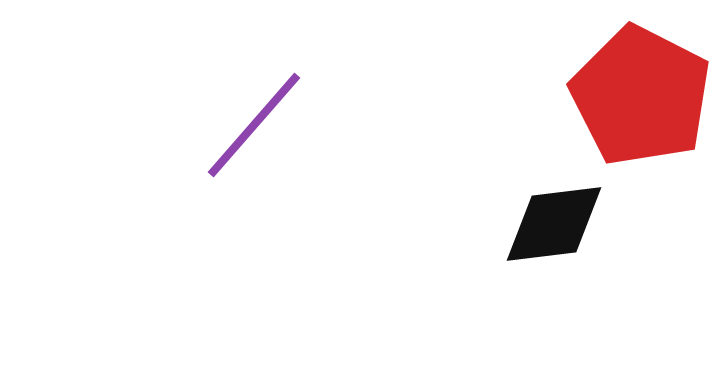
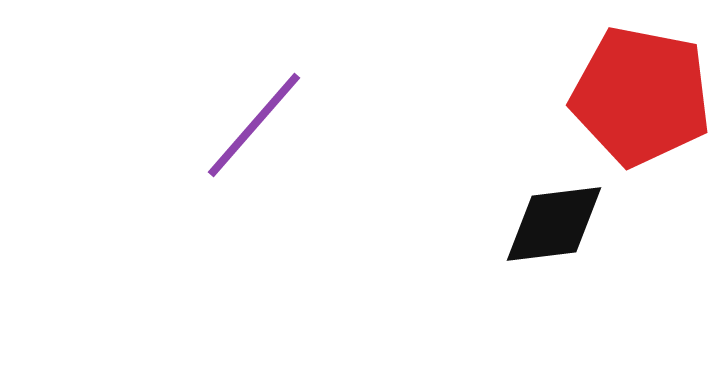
red pentagon: rotated 16 degrees counterclockwise
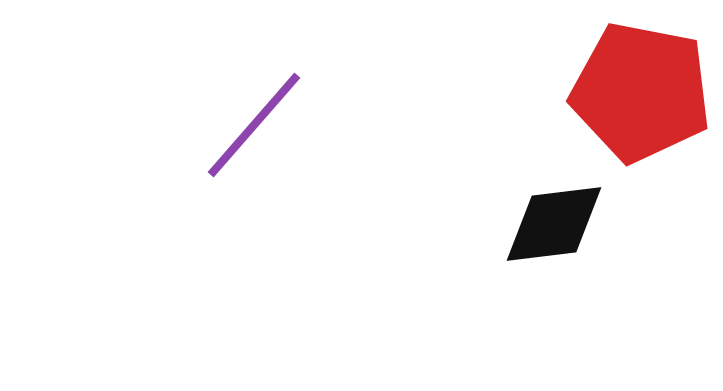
red pentagon: moved 4 px up
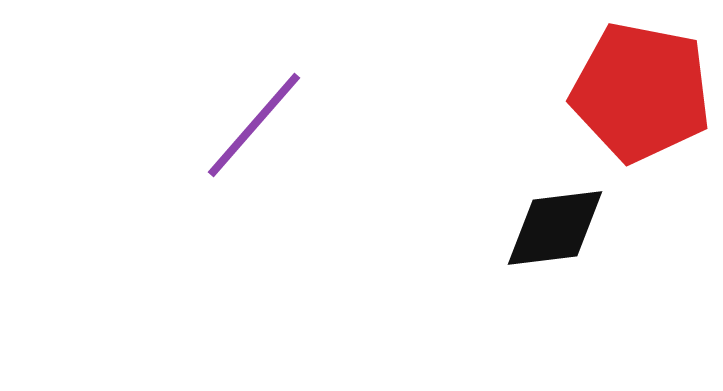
black diamond: moved 1 px right, 4 px down
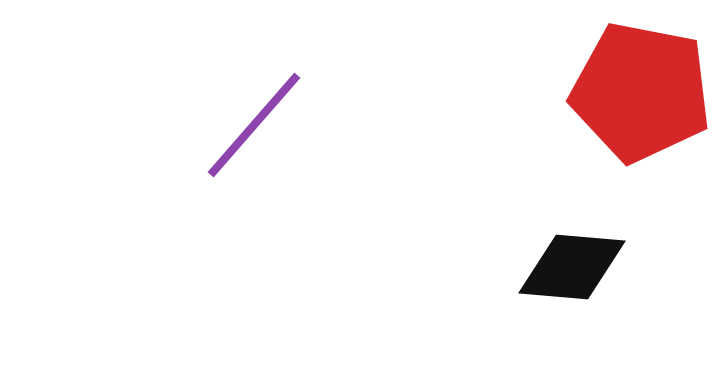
black diamond: moved 17 px right, 39 px down; rotated 12 degrees clockwise
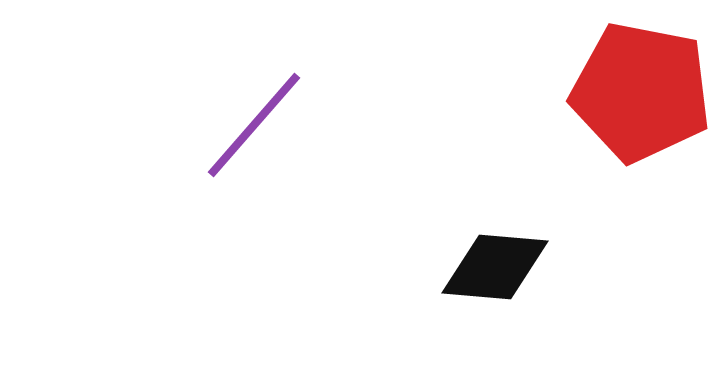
black diamond: moved 77 px left
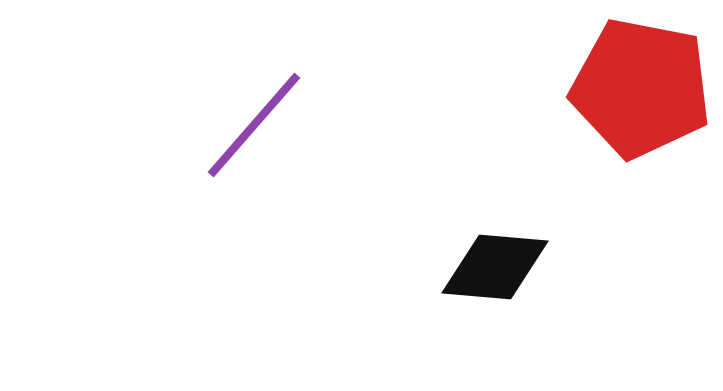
red pentagon: moved 4 px up
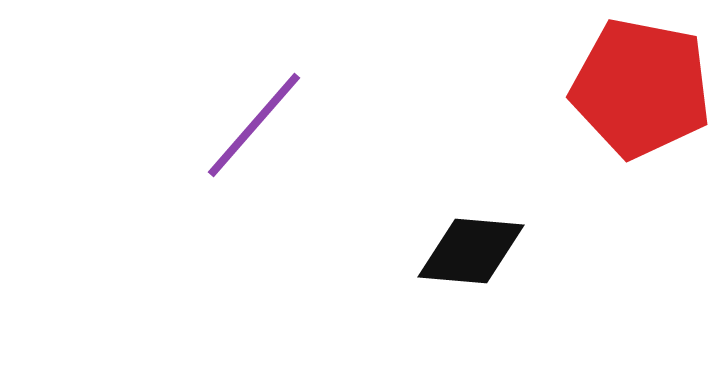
black diamond: moved 24 px left, 16 px up
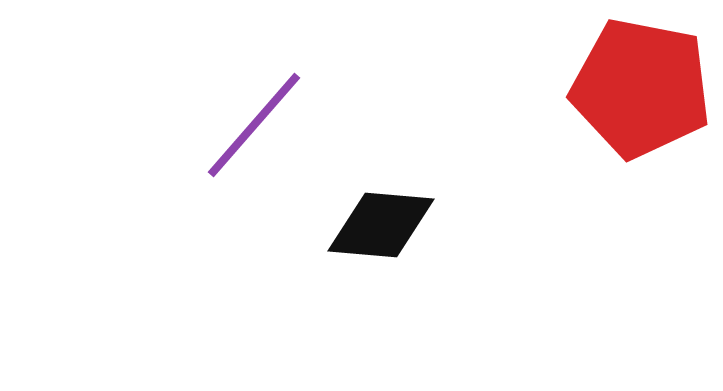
black diamond: moved 90 px left, 26 px up
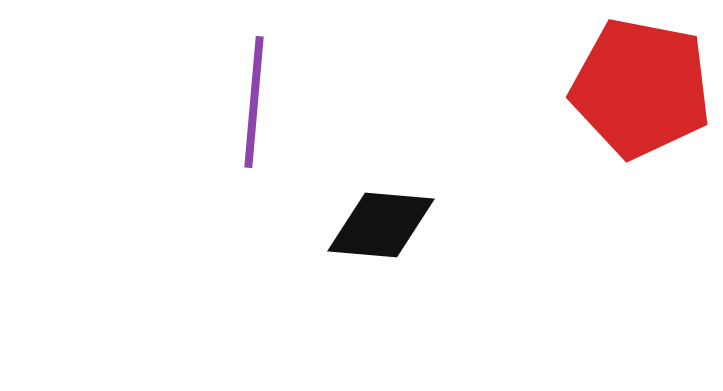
purple line: moved 23 px up; rotated 36 degrees counterclockwise
